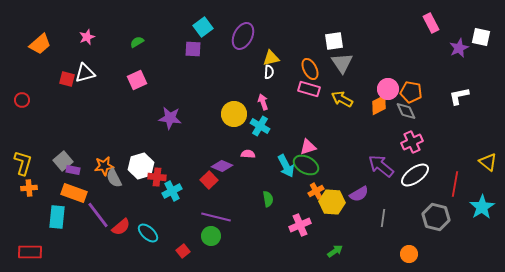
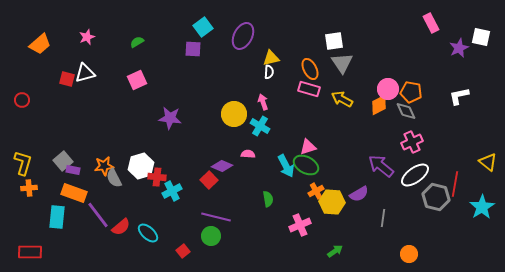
gray hexagon at (436, 217): moved 20 px up
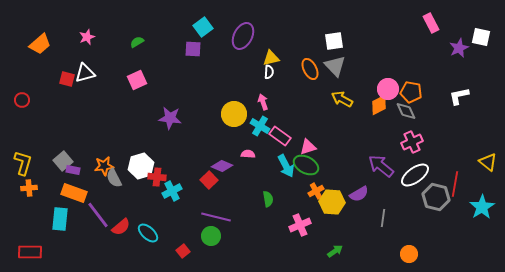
gray triangle at (342, 63): moved 7 px left, 3 px down; rotated 10 degrees counterclockwise
pink rectangle at (309, 89): moved 29 px left, 47 px down; rotated 20 degrees clockwise
cyan rectangle at (57, 217): moved 3 px right, 2 px down
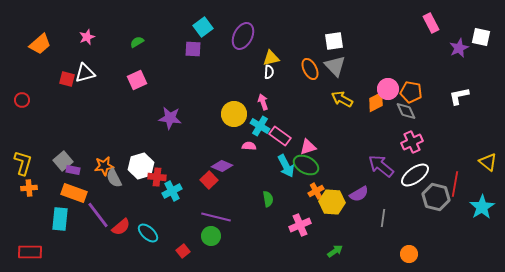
orange diamond at (379, 105): moved 3 px left, 3 px up
pink semicircle at (248, 154): moved 1 px right, 8 px up
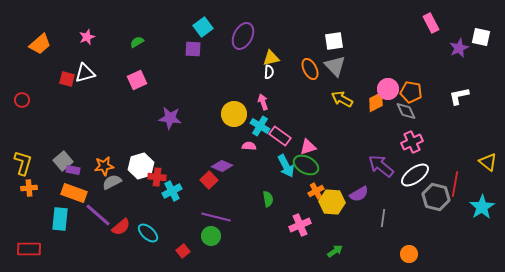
gray semicircle at (114, 178): moved 2 px left, 4 px down; rotated 90 degrees clockwise
purple line at (98, 215): rotated 12 degrees counterclockwise
red rectangle at (30, 252): moved 1 px left, 3 px up
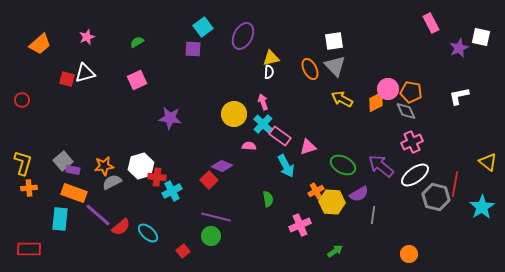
cyan cross at (260, 126): moved 3 px right, 2 px up; rotated 12 degrees clockwise
green ellipse at (306, 165): moved 37 px right
gray line at (383, 218): moved 10 px left, 3 px up
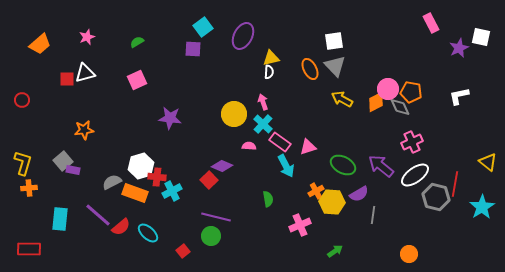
red square at (67, 79): rotated 14 degrees counterclockwise
gray diamond at (406, 111): moved 6 px left, 4 px up
pink rectangle at (280, 136): moved 6 px down
orange star at (104, 166): moved 20 px left, 36 px up
orange rectangle at (74, 193): moved 61 px right
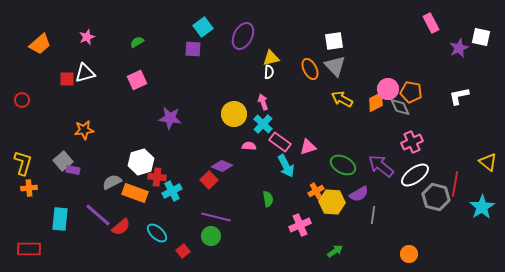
white hexagon at (141, 166): moved 4 px up
cyan ellipse at (148, 233): moved 9 px right
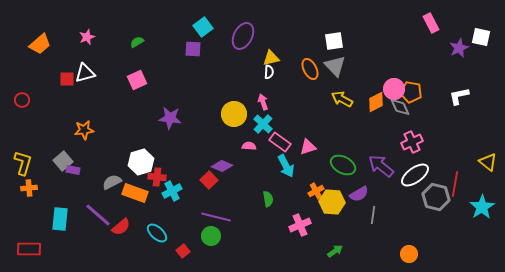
pink circle at (388, 89): moved 6 px right
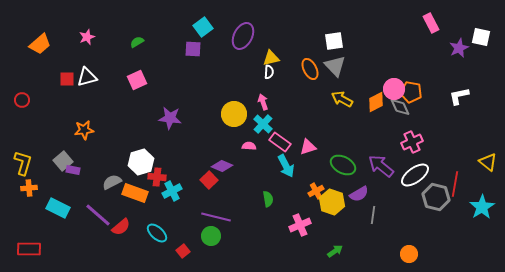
white triangle at (85, 73): moved 2 px right, 4 px down
yellow hexagon at (332, 202): rotated 15 degrees clockwise
cyan rectangle at (60, 219): moved 2 px left, 11 px up; rotated 70 degrees counterclockwise
